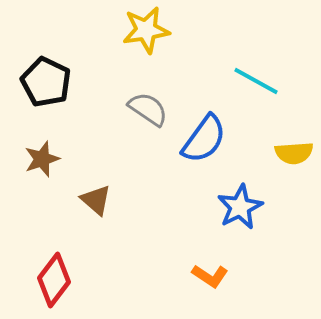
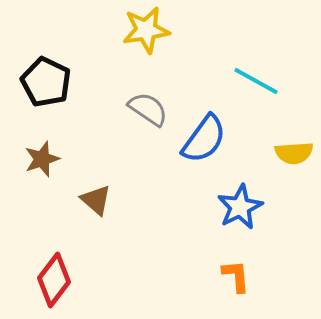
orange L-shape: moved 26 px right; rotated 129 degrees counterclockwise
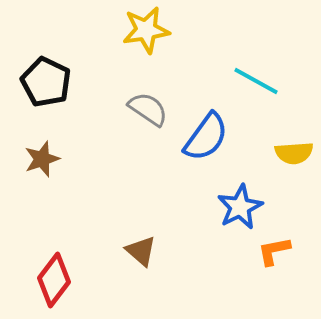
blue semicircle: moved 2 px right, 2 px up
brown triangle: moved 45 px right, 51 px down
orange L-shape: moved 38 px right, 25 px up; rotated 96 degrees counterclockwise
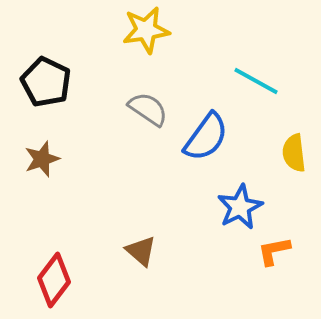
yellow semicircle: rotated 87 degrees clockwise
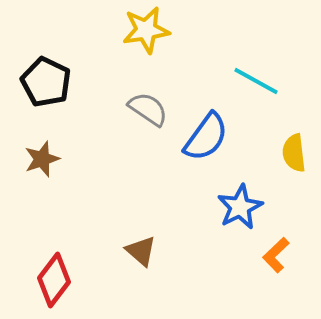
orange L-shape: moved 2 px right, 4 px down; rotated 33 degrees counterclockwise
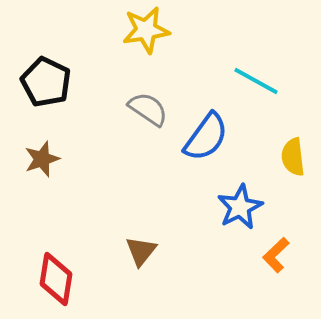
yellow semicircle: moved 1 px left, 4 px down
brown triangle: rotated 28 degrees clockwise
red diamond: moved 2 px right, 1 px up; rotated 28 degrees counterclockwise
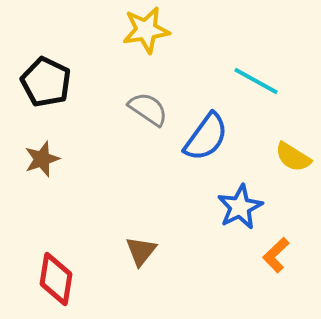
yellow semicircle: rotated 51 degrees counterclockwise
